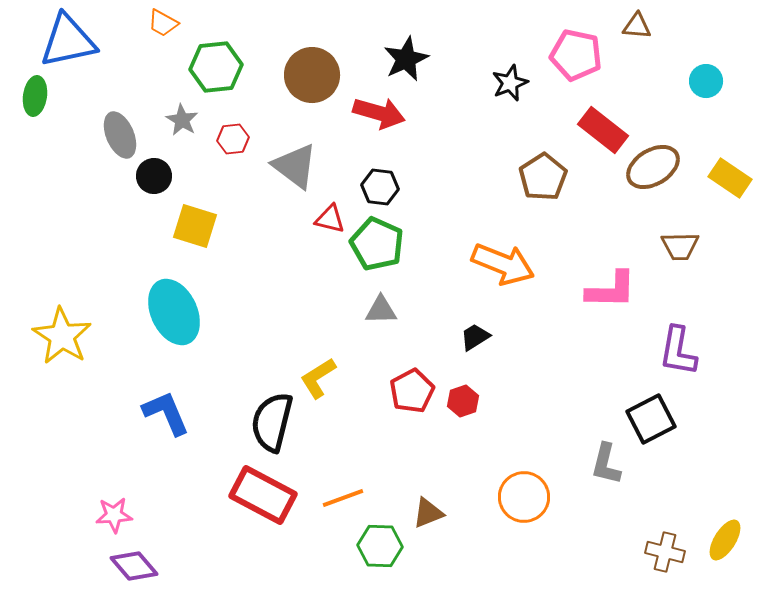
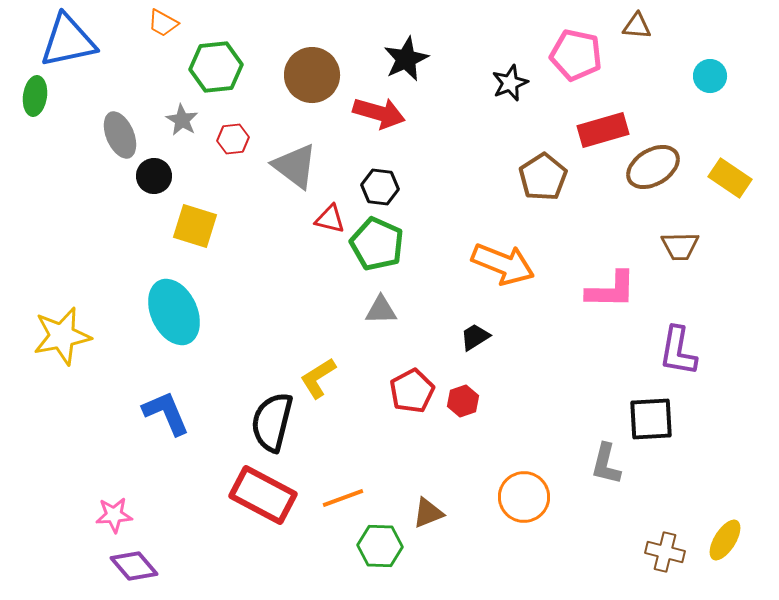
cyan circle at (706, 81): moved 4 px right, 5 px up
red rectangle at (603, 130): rotated 54 degrees counterclockwise
yellow star at (62, 336): rotated 28 degrees clockwise
black square at (651, 419): rotated 24 degrees clockwise
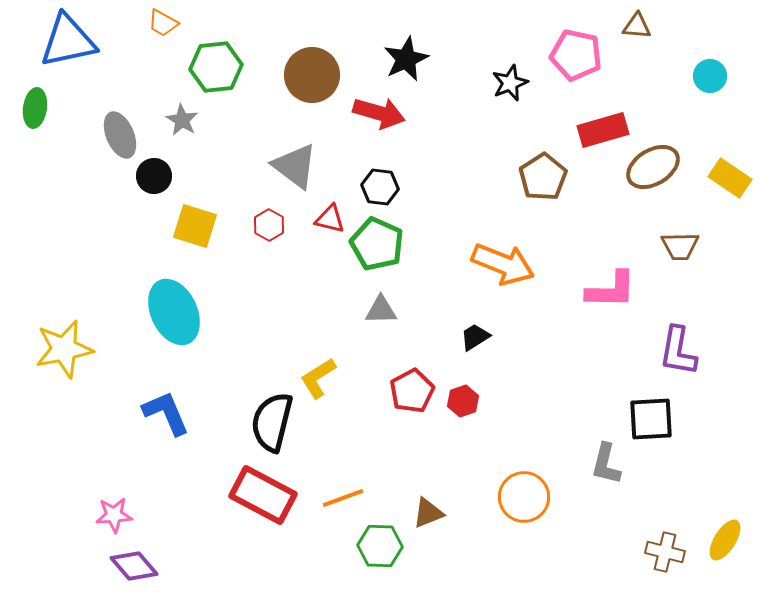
green ellipse at (35, 96): moved 12 px down
red hexagon at (233, 139): moved 36 px right, 86 px down; rotated 24 degrees counterclockwise
yellow star at (62, 336): moved 2 px right, 13 px down
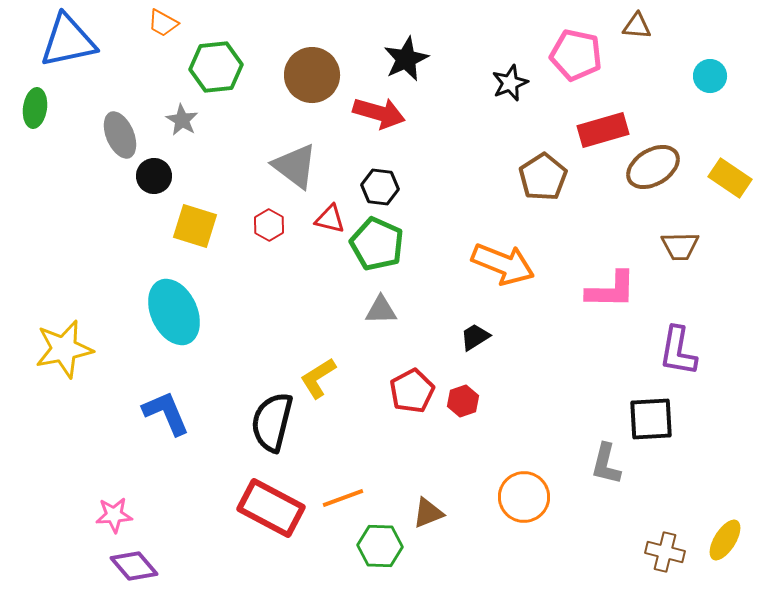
red rectangle at (263, 495): moved 8 px right, 13 px down
